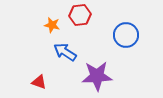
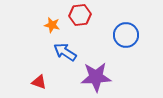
purple star: moved 1 px left, 1 px down
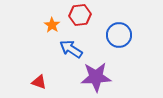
orange star: rotated 21 degrees clockwise
blue circle: moved 7 px left
blue arrow: moved 6 px right, 3 px up
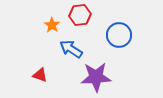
red triangle: moved 1 px right, 7 px up
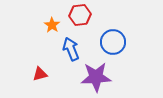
blue circle: moved 6 px left, 7 px down
blue arrow: rotated 35 degrees clockwise
red triangle: moved 1 px up; rotated 35 degrees counterclockwise
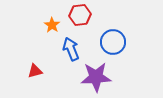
red triangle: moved 5 px left, 3 px up
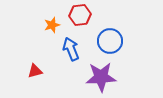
orange star: rotated 21 degrees clockwise
blue circle: moved 3 px left, 1 px up
purple star: moved 5 px right
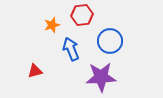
red hexagon: moved 2 px right
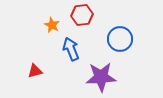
orange star: rotated 28 degrees counterclockwise
blue circle: moved 10 px right, 2 px up
